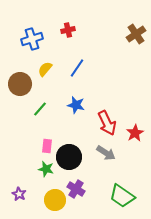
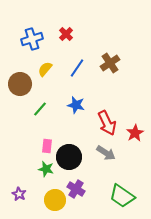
red cross: moved 2 px left, 4 px down; rotated 32 degrees counterclockwise
brown cross: moved 26 px left, 29 px down
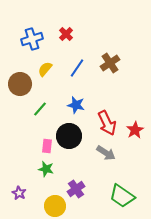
red star: moved 3 px up
black circle: moved 21 px up
purple cross: rotated 24 degrees clockwise
purple star: moved 1 px up
yellow circle: moved 6 px down
